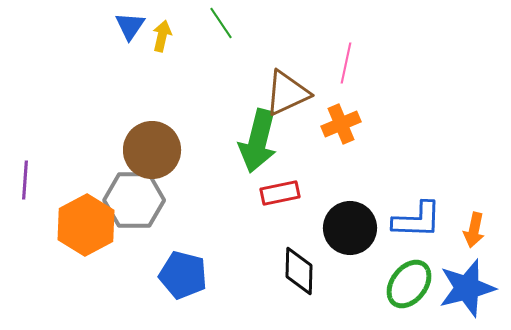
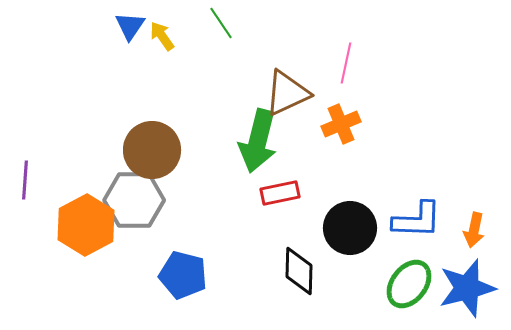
yellow arrow: rotated 48 degrees counterclockwise
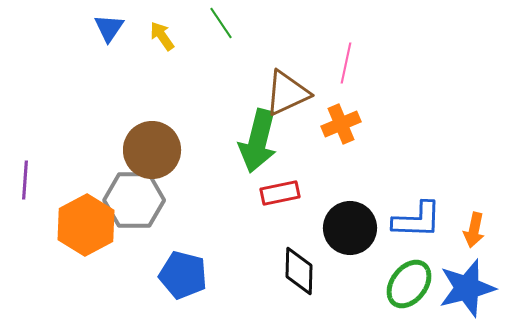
blue triangle: moved 21 px left, 2 px down
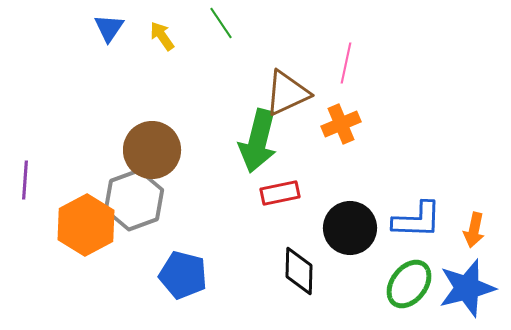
gray hexagon: rotated 20 degrees counterclockwise
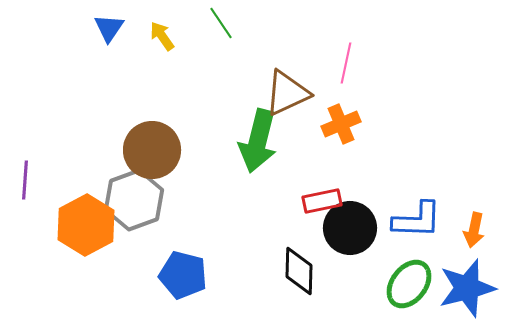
red rectangle: moved 42 px right, 8 px down
